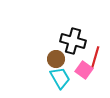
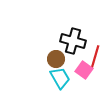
red line: moved 1 px up
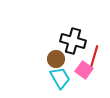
red line: moved 1 px left
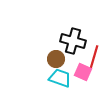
pink square: moved 1 px left, 2 px down; rotated 12 degrees counterclockwise
cyan trapezoid: rotated 40 degrees counterclockwise
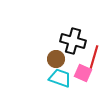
pink square: moved 1 px down
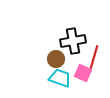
black cross: rotated 25 degrees counterclockwise
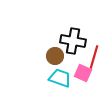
black cross: rotated 20 degrees clockwise
brown circle: moved 1 px left, 3 px up
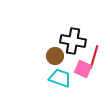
pink square: moved 4 px up
